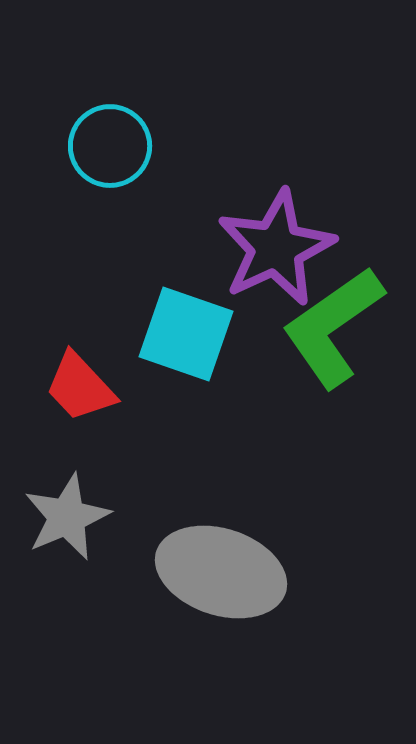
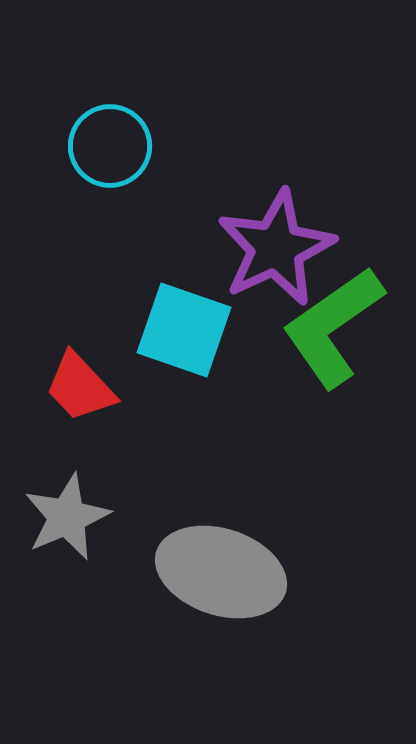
cyan square: moved 2 px left, 4 px up
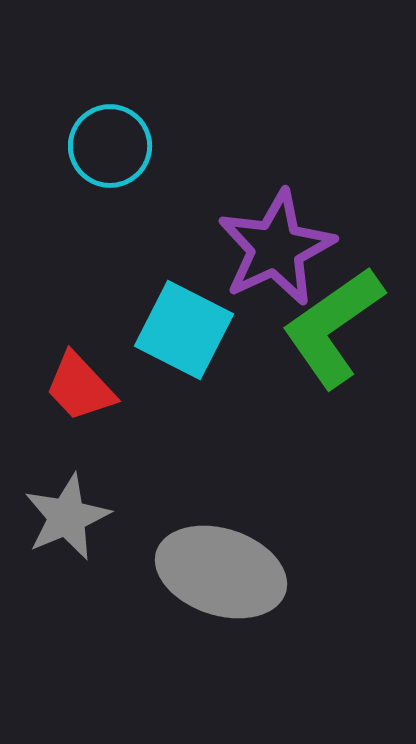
cyan square: rotated 8 degrees clockwise
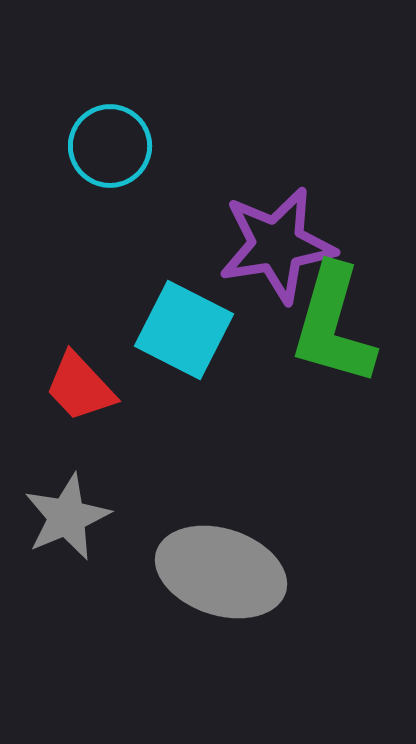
purple star: moved 1 px right, 3 px up; rotated 16 degrees clockwise
green L-shape: moved 2 px up; rotated 39 degrees counterclockwise
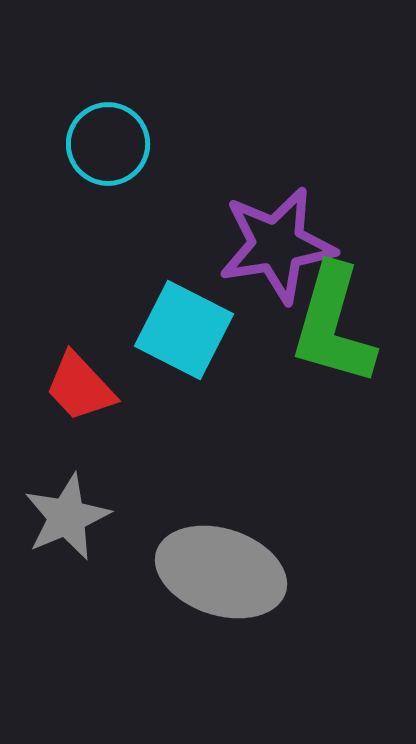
cyan circle: moved 2 px left, 2 px up
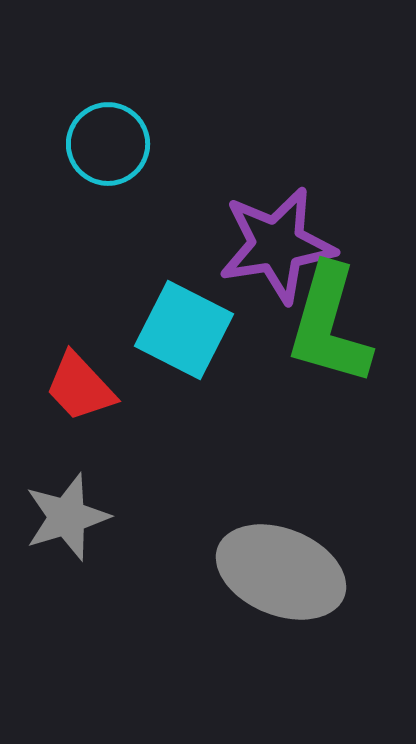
green L-shape: moved 4 px left
gray star: rotated 6 degrees clockwise
gray ellipse: moved 60 px right; rotated 4 degrees clockwise
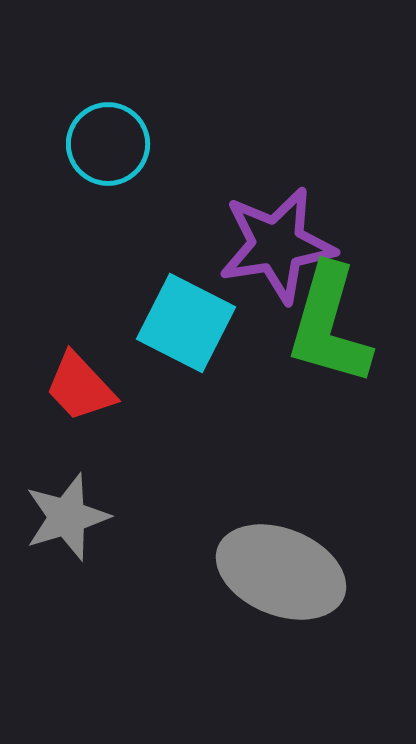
cyan square: moved 2 px right, 7 px up
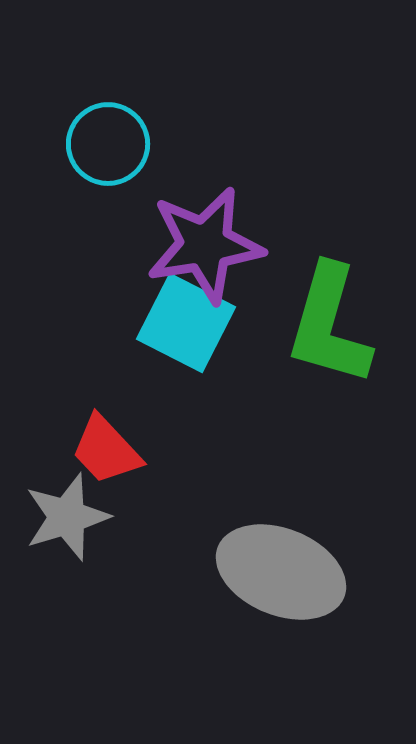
purple star: moved 72 px left
red trapezoid: moved 26 px right, 63 px down
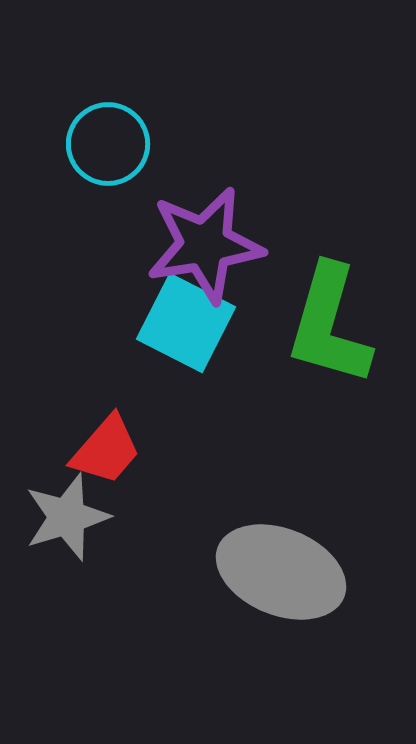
red trapezoid: rotated 96 degrees counterclockwise
